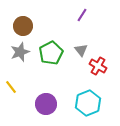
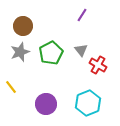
red cross: moved 1 px up
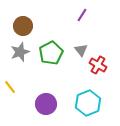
yellow line: moved 1 px left
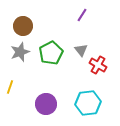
yellow line: rotated 56 degrees clockwise
cyan hexagon: rotated 15 degrees clockwise
